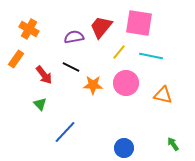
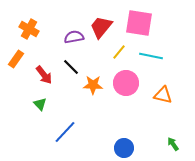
black line: rotated 18 degrees clockwise
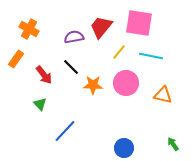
blue line: moved 1 px up
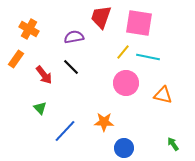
red trapezoid: moved 10 px up; rotated 20 degrees counterclockwise
yellow line: moved 4 px right
cyan line: moved 3 px left, 1 px down
orange star: moved 11 px right, 37 px down
green triangle: moved 4 px down
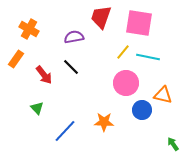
green triangle: moved 3 px left
blue circle: moved 18 px right, 38 px up
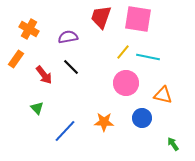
pink square: moved 1 px left, 4 px up
purple semicircle: moved 6 px left
blue circle: moved 8 px down
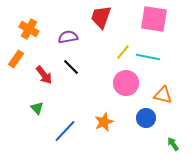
pink square: moved 16 px right
blue circle: moved 4 px right
orange star: rotated 24 degrees counterclockwise
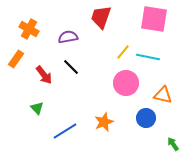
blue line: rotated 15 degrees clockwise
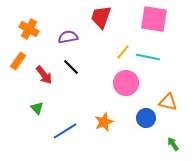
orange rectangle: moved 2 px right, 2 px down
orange triangle: moved 5 px right, 7 px down
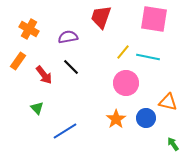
orange star: moved 12 px right, 3 px up; rotated 12 degrees counterclockwise
